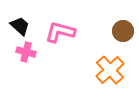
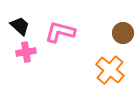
brown circle: moved 2 px down
pink cross: rotated 24 degrees counterclockwise
orange cross: rotated 8 degrees counterclockwise
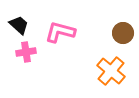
black trapezoid: moved 1 px left, 1 px up
orange cross: moved 1 px right, 1 px down
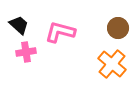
brown circle: moved 5 px left, 5 px up
orange cross: moved 1 px right, 7 px up
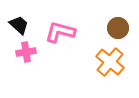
orange cross: moved 2 px left, 2 px up
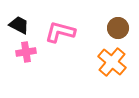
black trapezoid: rotated 15 degrees counterclockwise
orange cross: moved 2 px right
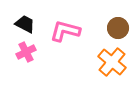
black trapezoid: moved 6 px right, 1 px up
pink L-shape: moved 5 px right, 1 px up
pink cross: rotated 18 degrees counterclockwise
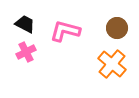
brown circle: moved 1 px left
orange cross: moved 2 px down
